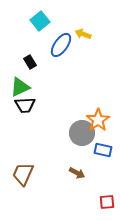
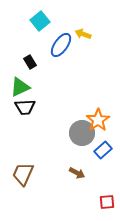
black trapezoid: moved 2 px down
blue rectangle: rotated 54 degrees counterclockwise
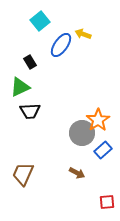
black trapezoid: moved 5 px right, 4 px down
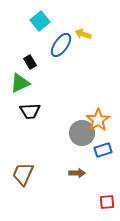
green triangle: moved 4 px up
blue rectangle: rotated 24 degrees clockwise
brown arrow: rotated 28 degrees counterclockwise
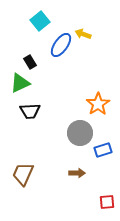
orange star: moved 16 px up
gray circle: moved 2 px left
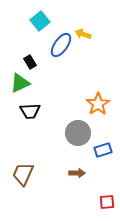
gray circle: moved 2 px left
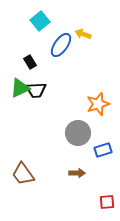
green triangle: moved 5 px down
orange star: rotated 15 degrees clockwise
black trapezoid: moved 6 px right, 21 px up
brown trapezoid: rotated 60 degrees counterclockwise
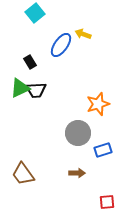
cyan square: moved 5 px left, 8 px up
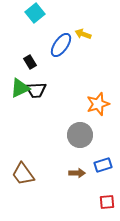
gray circle: moved 2 px right, 2 px down
blue rectangle: moved 15 px down
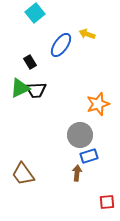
yellow arrow: moved 4 px right
blue rectangle: moved 14 px left, 9 px up
brown arrow: rotated 84 degrees counterclockwise
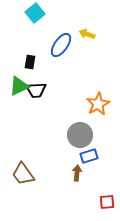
black rectangle: rotated 40 degrees clockwise
green triangle: moved 1 px left, 2 px up
orange star: rotated 10 degrees counterclockwise
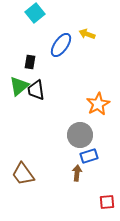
green triangle: rotated 15 degrees counterclockwise
black trapezoid: rotated 85 degrees clockwise
